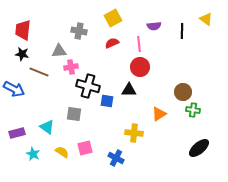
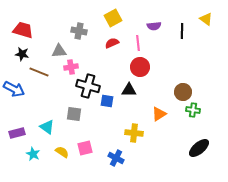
red trapezoid: rotated 100 degrees clockwise
pink line: moved 1 px left, 1 px up
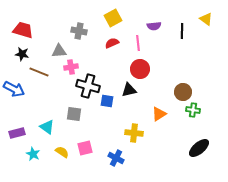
red circle: moved 2 px down
black triangle: rotated 14 degrees counterclockwise
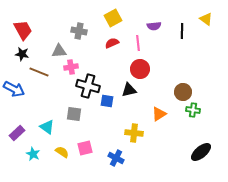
red trapezoid: rotated 45 degrees clockwise
purple rectangle: rotated 28 degrees counterclockwise
black ellipse: moved 2 px right, 4 px down
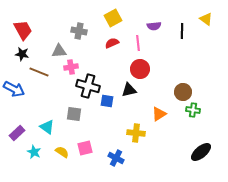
yellow cross: moved 2 px right
cyan star: moved 1 px right, 2 px up
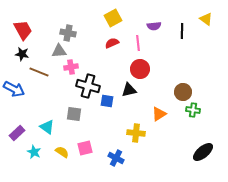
gray cross: moved 11 px left, 2 px down
black ellipse: moved 2 px right
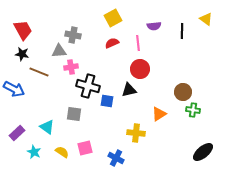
gray cross: moved 5 px right, 2 px down
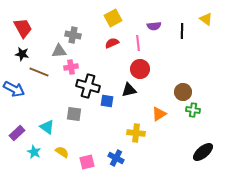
red trapezoid: moved 2 px up
pink square: moved 2 px right, 14 px down
